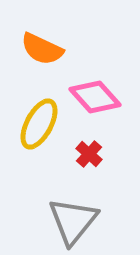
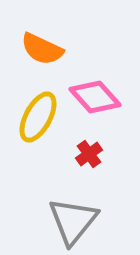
yellow ellipse: moved 1 px left, 7 px up
red cross: rotated 12 degrees clockwise
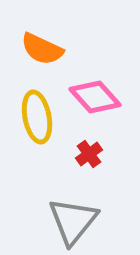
yellow ellipse: moved 1 px left; rotated 39 degrees counterclockwise
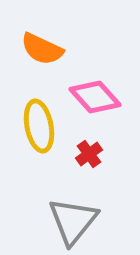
yellow ellipse: moved 2 px right, 9 px down
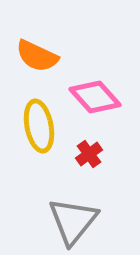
orange semicircle: moved 5 px left, 7 px down
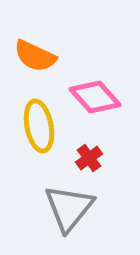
orange semicircle: moved 2 px left
red cross: moved 4 px down
gray triangle: moved 4 px left, 13 px up
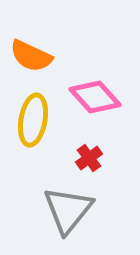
orange semicircle: moved 4 px left
yellow ellipse: moved 6 px left, 6 px up; rotated 21 degrees clockwise
gray triangle: moved 1 px left, 2 px down
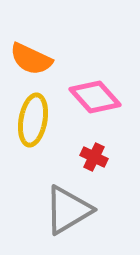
orange semicircle: moved 3 px down
red cross: moved 5 px right, 1 px up; rotated 28 degrees counterclockwise
gray triangle: rotated 20 degrees clockwise
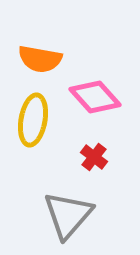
orange semicircle: moved 9 px right; rotated 15 degrees counterclockwise
red cross: rotated 12 degrees clockwise
gray triangle: moved 5 px down; rotated 18 degrees counterclockwise
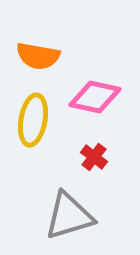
orange semicircle: moved 2 px left, 3 px up
pink diamond: rotated 36 degrees counterclockwise
gray triangle: moved 1 px right, 1 px down; rotated 32 degrees clockwise
